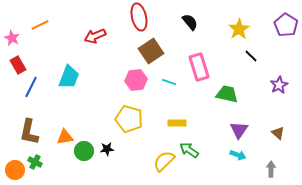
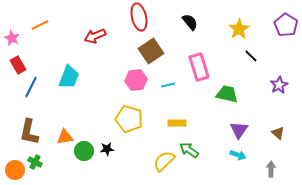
cyan line: moved 1 px left, 3 px down; rotated 32 degrees counterclockwise
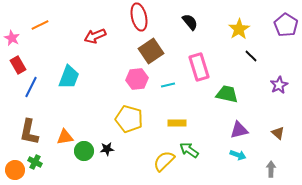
pink hexagon: moved 1 px right, 1 px up
purple triangle: rotated 42 degrees clockwise
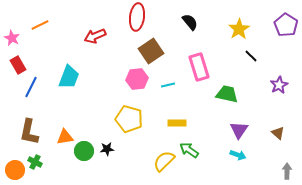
red ellipse: moved 2 px left; rotated 20 degrees clockwise
purple triangle: rotated 42 degrees counterclockwise
gray arrow: moved 16 px right, 2 px down
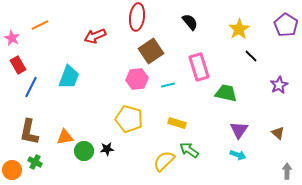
green trapezoid: moved 1 px left, 1 px up
yellow rectangle: rotated 18 degrees clockwise
orange circle: moved 3 px left
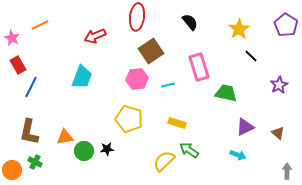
cyan trapezoid: moved 13 px right
purple triangle: moved 6 px right, 3 px up; rotated 30 degrees clockwise
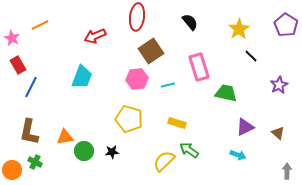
black star: moved 5 px right, 3 px down
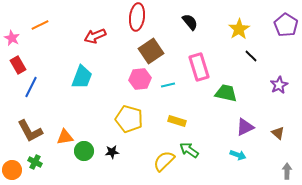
pink hexagon: moved 3 px right
yellow rectangle: moved 2 px up
brown L-shape: moved 1 px right, 1 px up; rotated 40 degrees counterclockwise
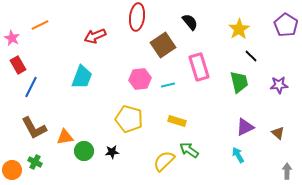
brown square: moved 12 px right, 6 px up
purple star: rotated 24 degrees clockwise
green trapezoid: moved 13 px right, 11 px up; rotated 65 degrees clockwise
brown L-shape: moved 4 px right, 3 px up
cyan arrow: rotated 140 degrees counterclockwise
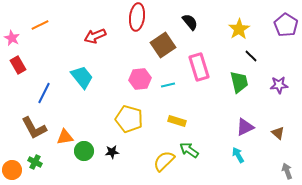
cyan trapezoid: rotated 60 degrees counterclockwise
blue line: moved 13 px right, 6 px down
gray arrow: rotated 21 degrees counterclockwise
